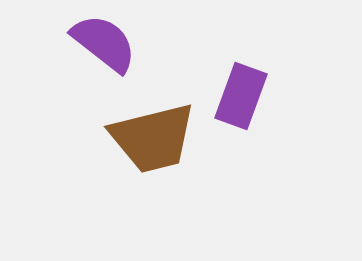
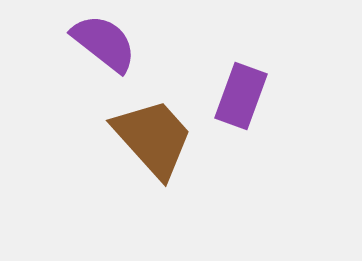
brown trapezoid: rotated 118 degrees counterclockwise
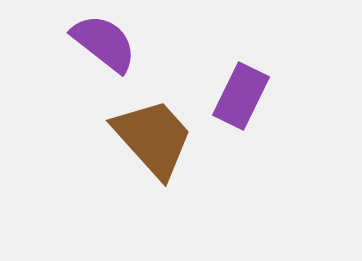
purple rectangle: rotated 6 degrees clockwise
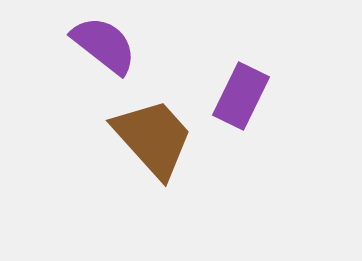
purple semicircle: moved 2 px down
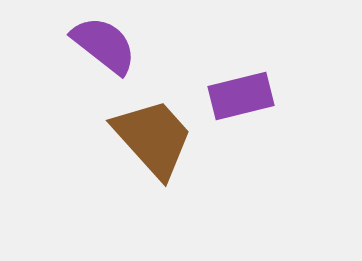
purple rectangle: rotated 50 degrees clockwise
